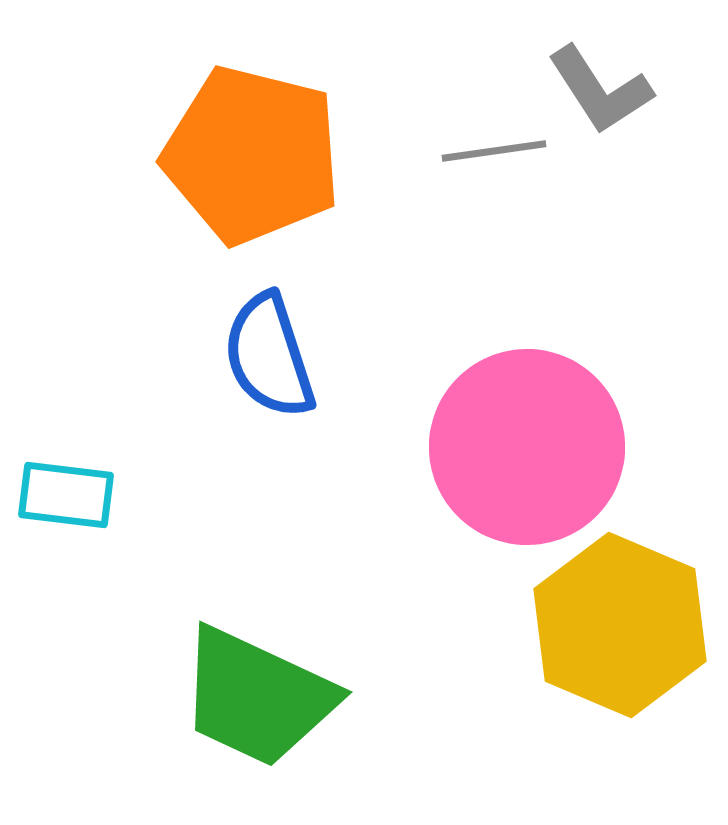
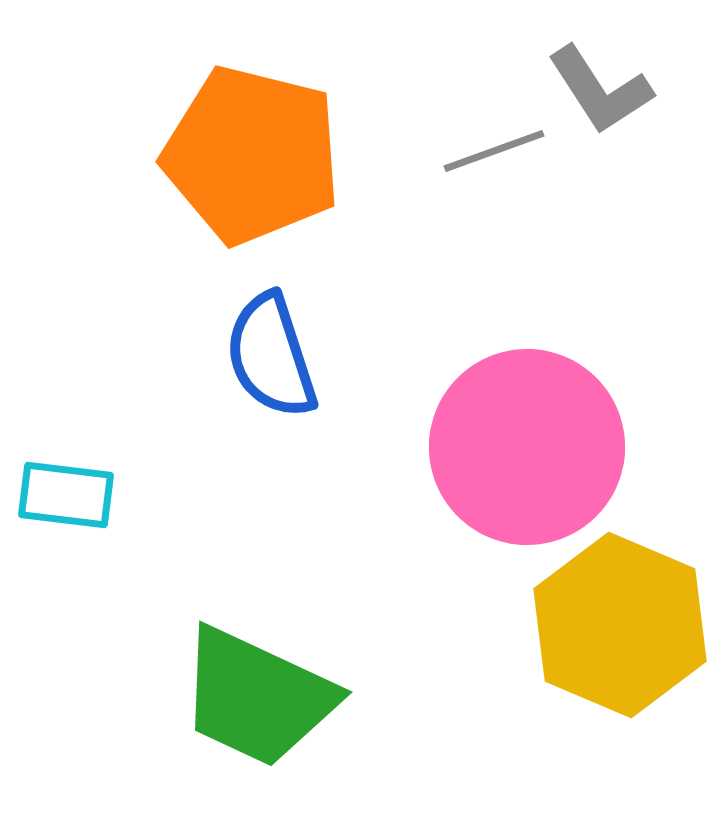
gray line: rotated 12 degrees counterclockwise
blue semicircle: moved 2 px right
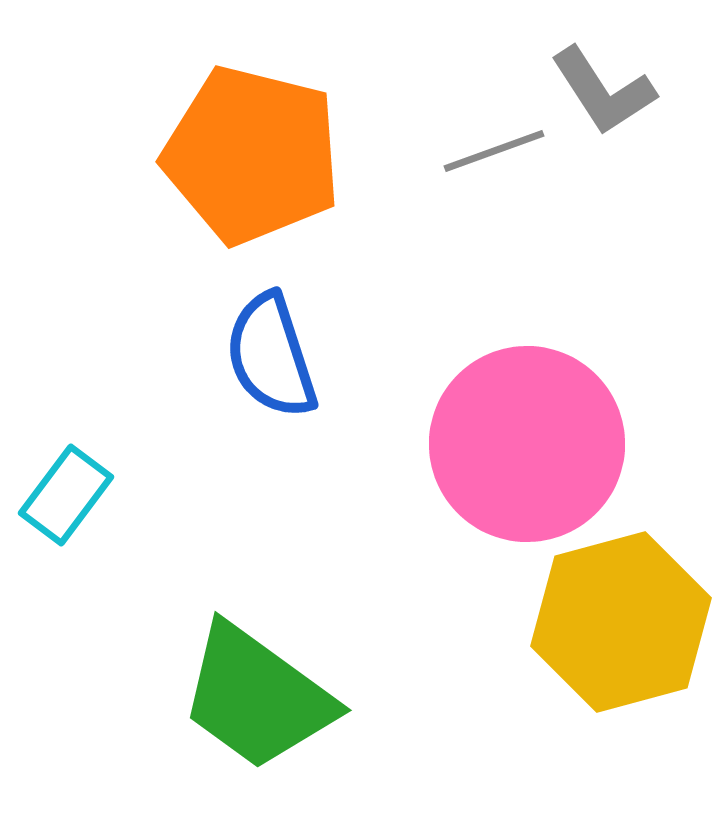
gray L-shape: moved 3 px right, 1 px down
pink circle: moved 3 px up
cyan rectangle: rotated 60 degrees counterclockwise
yellow hexagon: moved 1 px right, 3 px up; rotated 22 degrees clockwise
green trapezoid: rotated 11 degrees clockwise
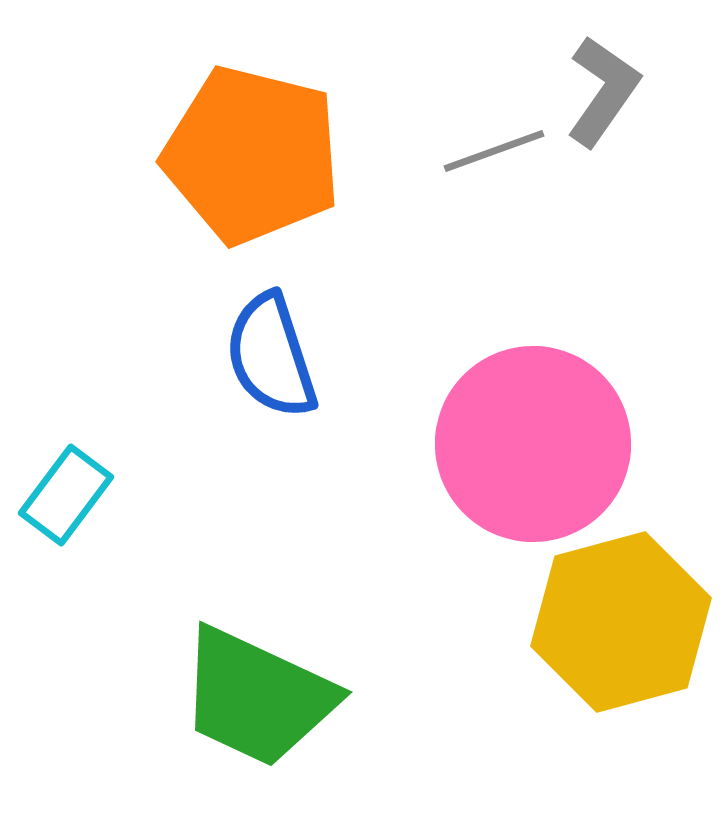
gray L-shape: rotated 112 degrees counterclockwise
pink circle: moved 6 px right
green trapezoid: rotated 11 degrees counterclockwise
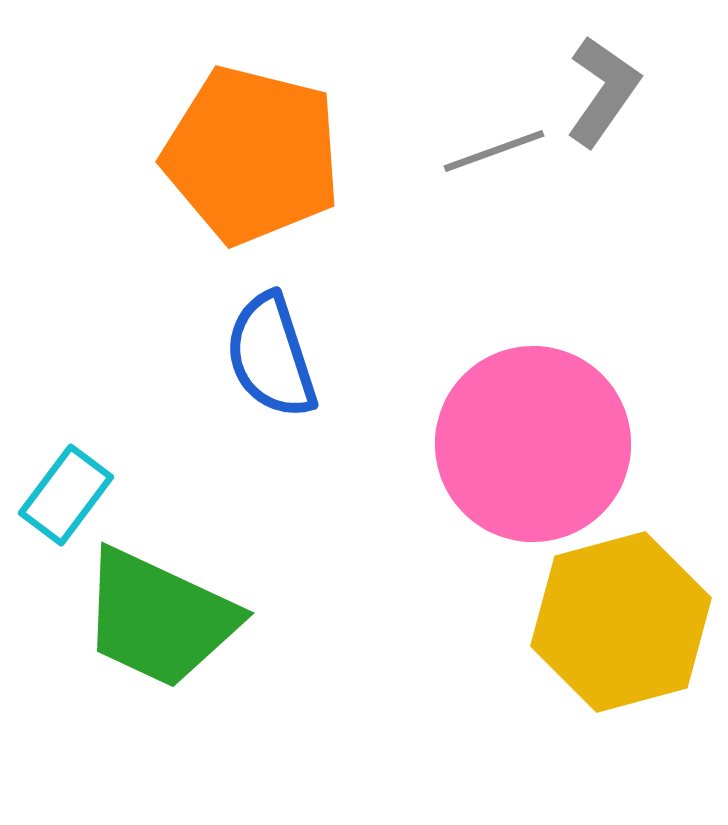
green trapezoid: moved 98 px left, 79 px up
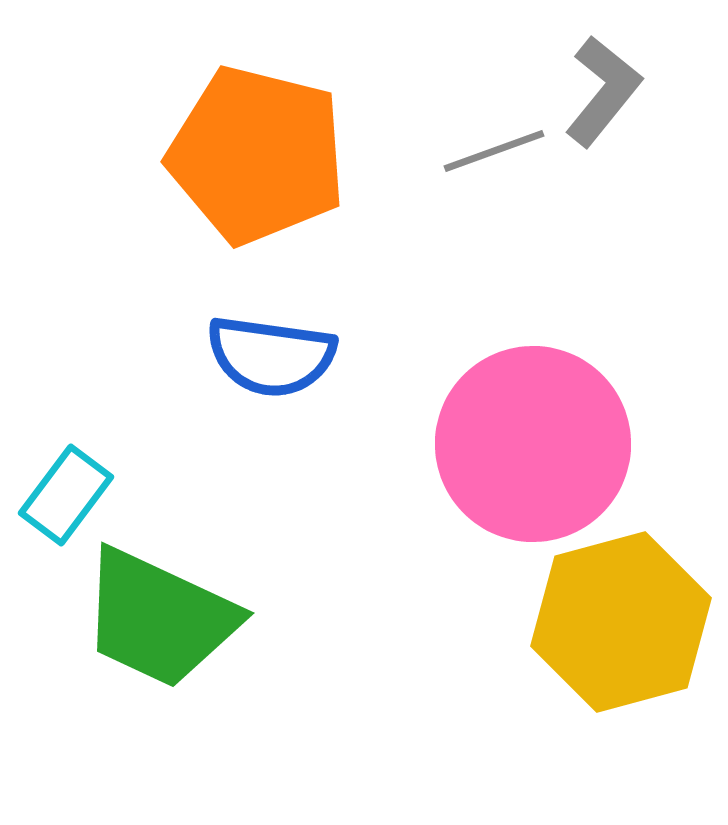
gray L-shape: rotated 4 degrees clockwise
orange pentagon: moved 5 px right
blue semicircle: rotated 64 degrees counterclockwise
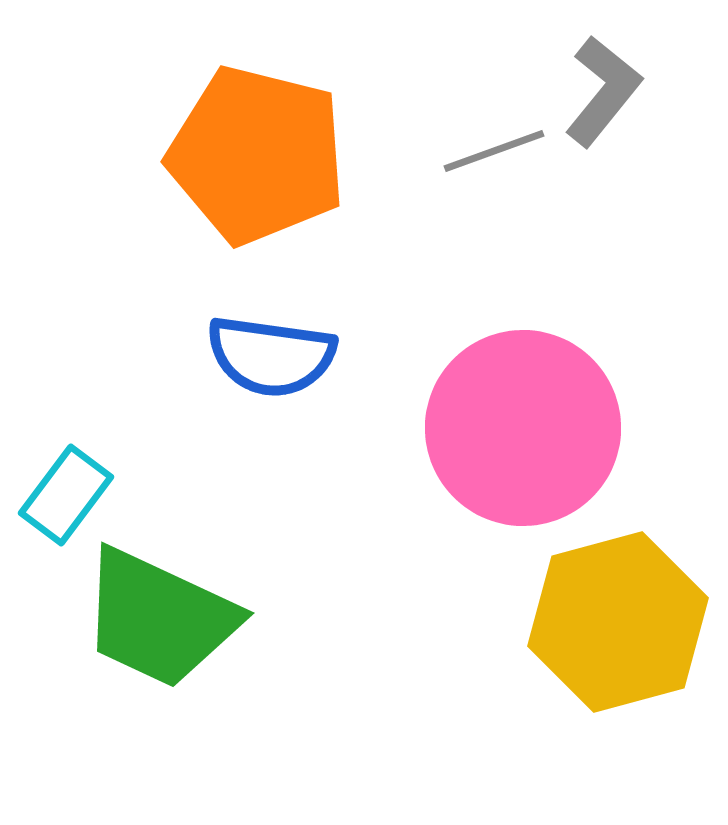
pink circle: moved 10 px left, 16 px up
yellow hexagon: moved 3 px left
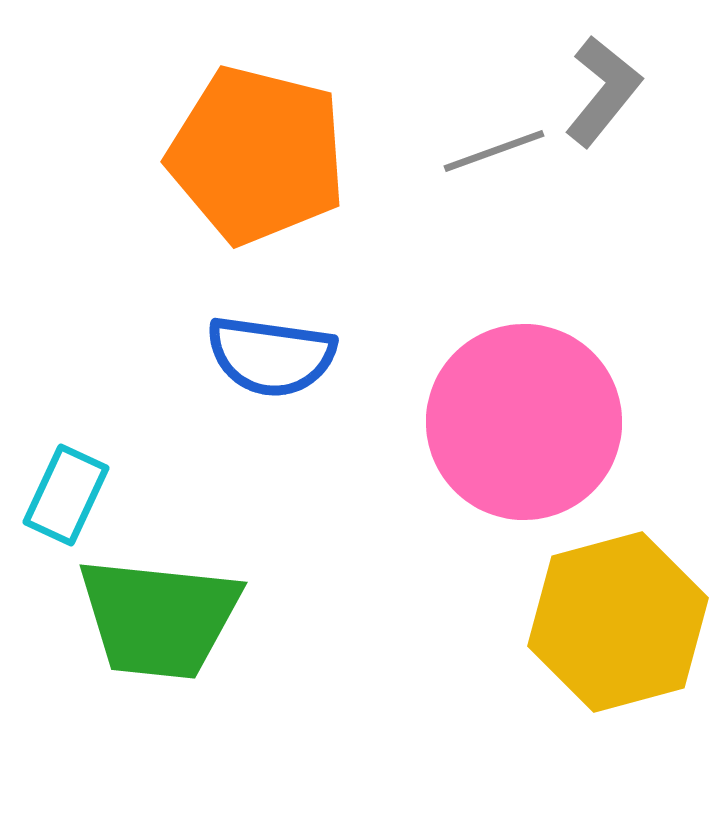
pink circle: moved 1 px right, 6 px up
cyan rectangle: rotated 12 degrees counterclockwise
green trapezoid: rotated 19 degrees counterclockwise
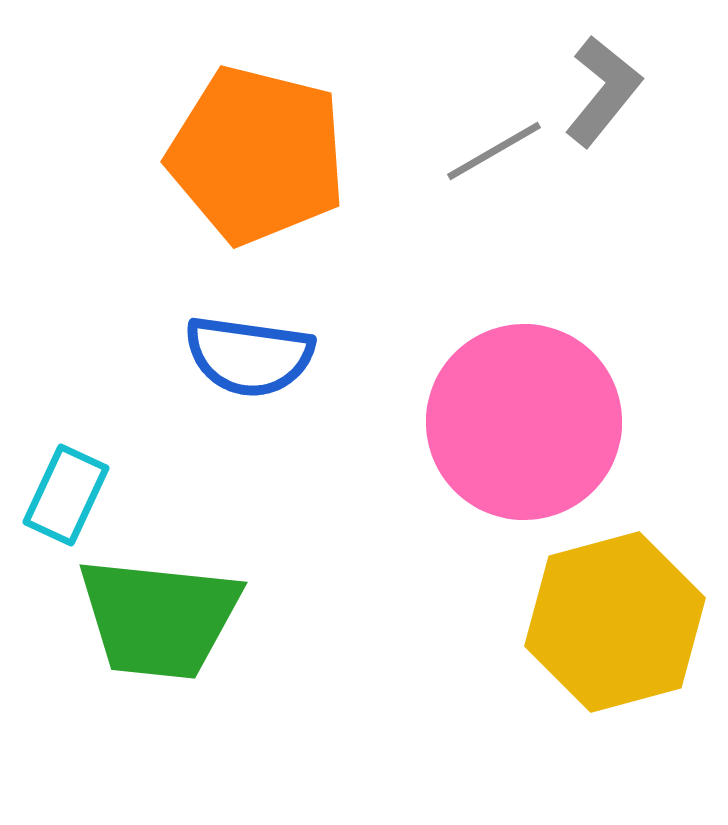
gray line: rotated 10 degrees counterclockwise
blue semicircle: moved 22 px left
yellow hexagon: moved 3 px left
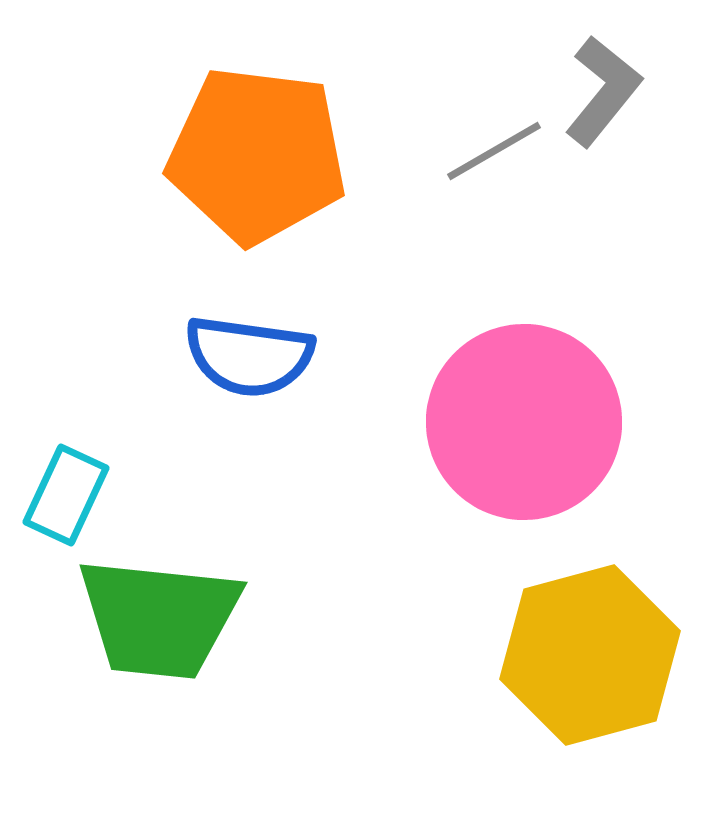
orange pentagon: rotated 7 degrees counterclockwise
yellow hexagon: moved 25 px left, 33 px down
